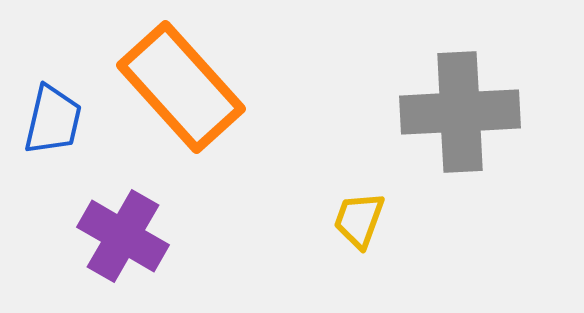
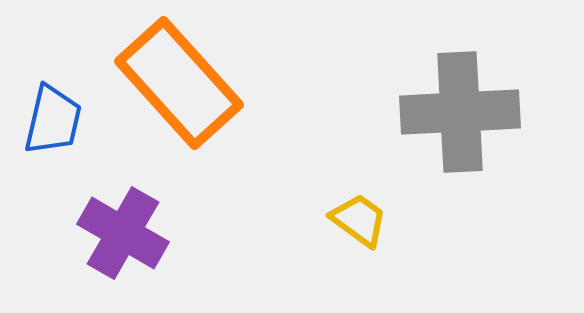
orange rectangle: moved 2 px left, 4 px up
yellow trapezoid: rotated 106 degrees clockwise
purple cross: moved 3 px up
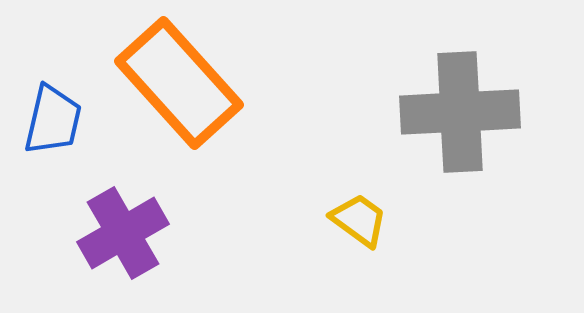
purple cross: rotated 30 degrees clockwise
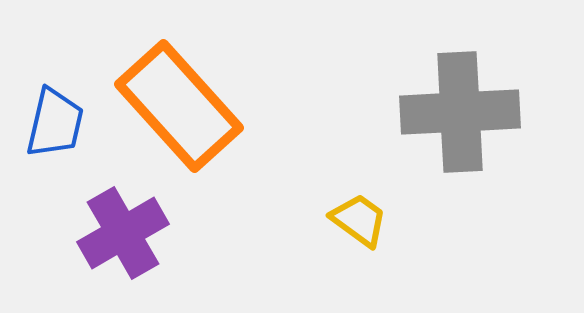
orange rectangle: moved 23 px down
blue trapezoid: moved 2 px right, 3 px down
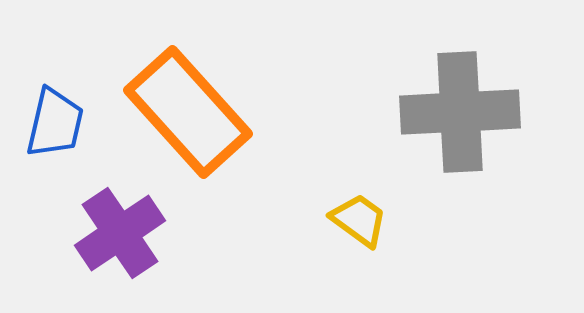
orange rectangle: moved 9 px right, 6 px down
purple cross: moved 3 px left; rotated 4 degrees counterclockwise
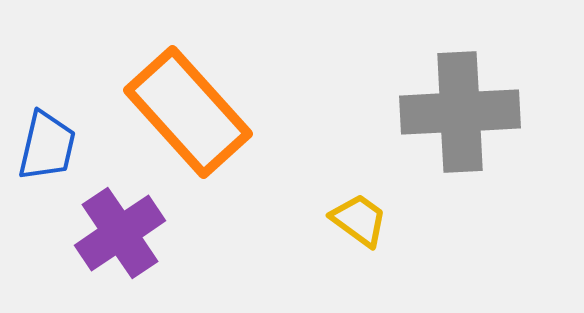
blue trapezoid: moved 8 px left, 23 px down
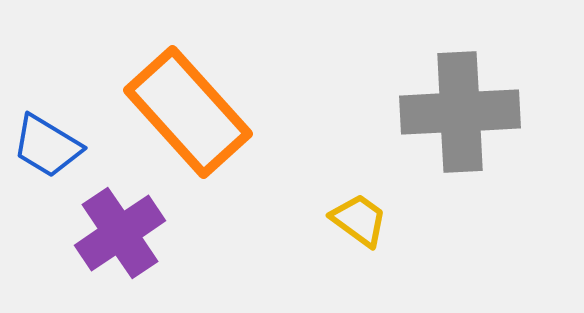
blue trapezoid: rotated 108 degrees clockwise
